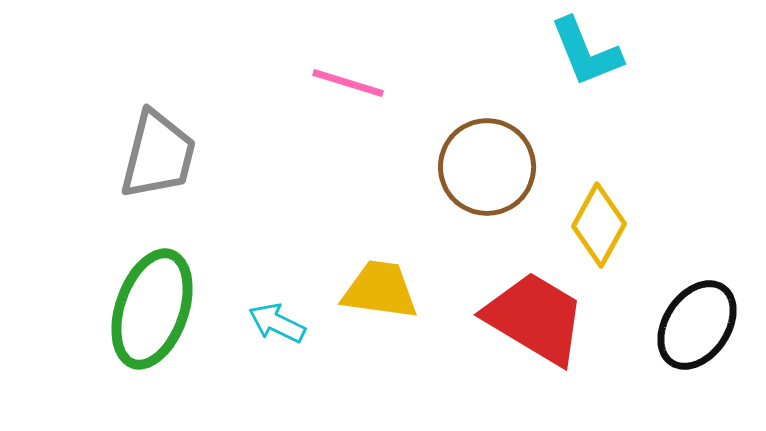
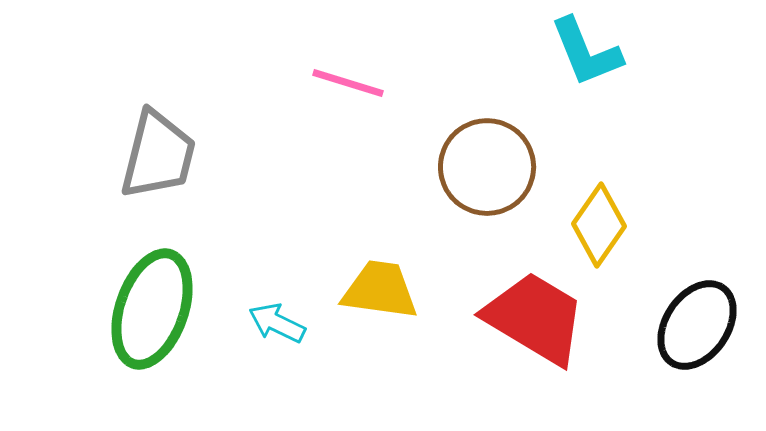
yellow diamond: rotated 6 degrees clockwise
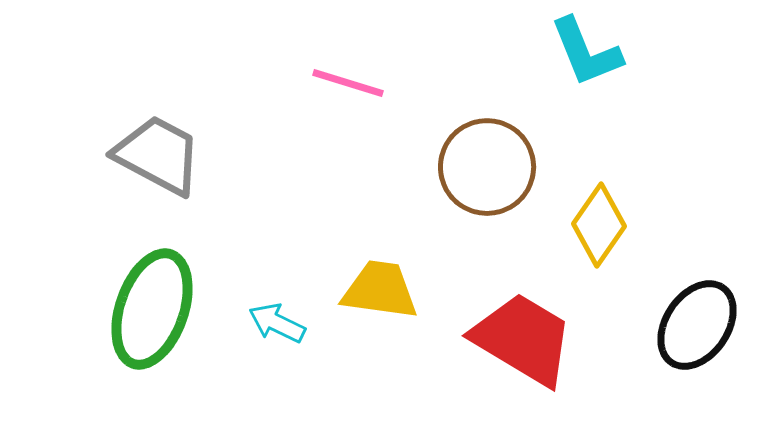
gray trapezoid: rotated 76 degrees counterclockwise
red trapezoid: moved 12 px left, 21 px down
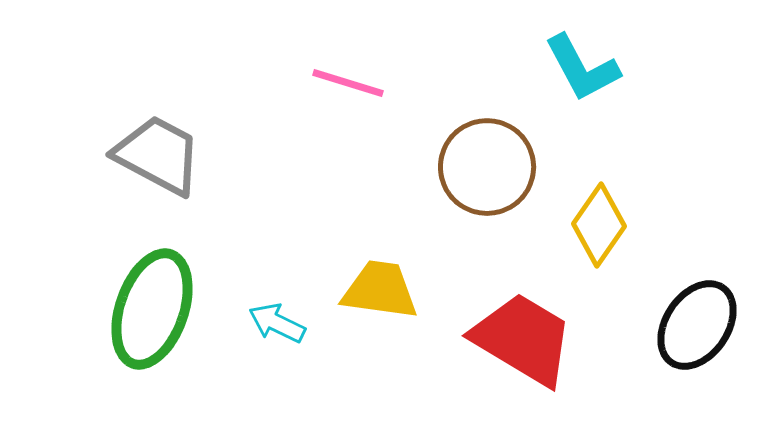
cyan L-shape: moved 4 px left, 16 px down; rotated 6 degrees counterclockwise
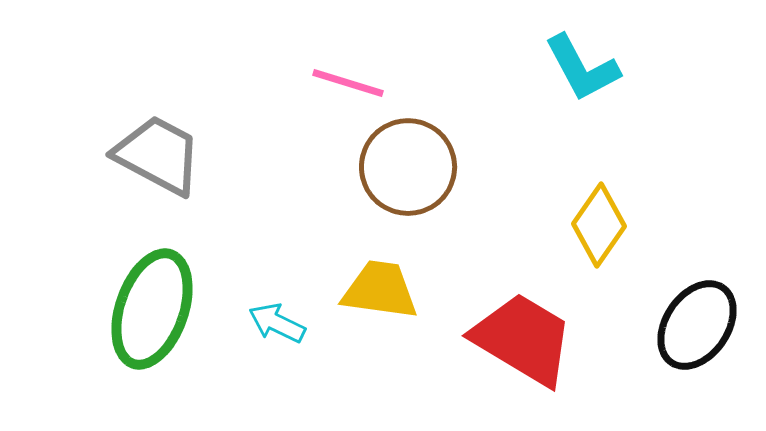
brown circle: moved 79 px left
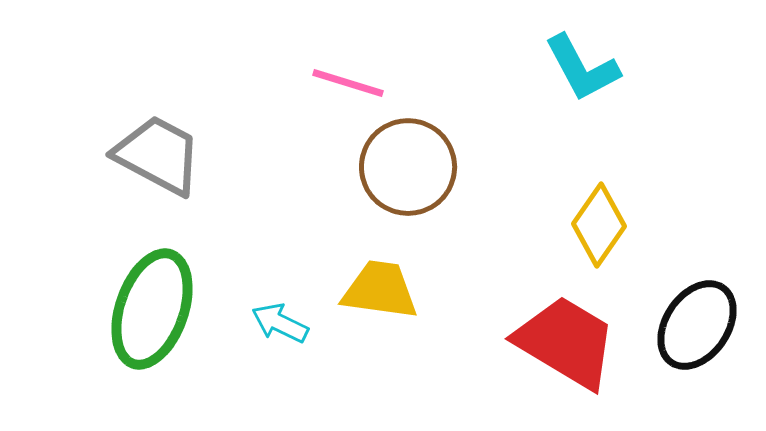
cyan arrow: moved 3 px right
red trapezoid: moved 43 px right, 3 px down
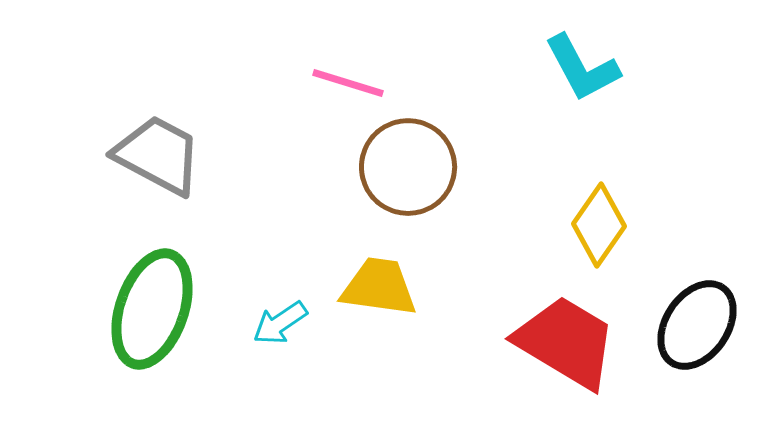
yellow trapezoid: moved 1 px left, 3 px up
cyan arrow: rotated 60 degrees counterclockwise
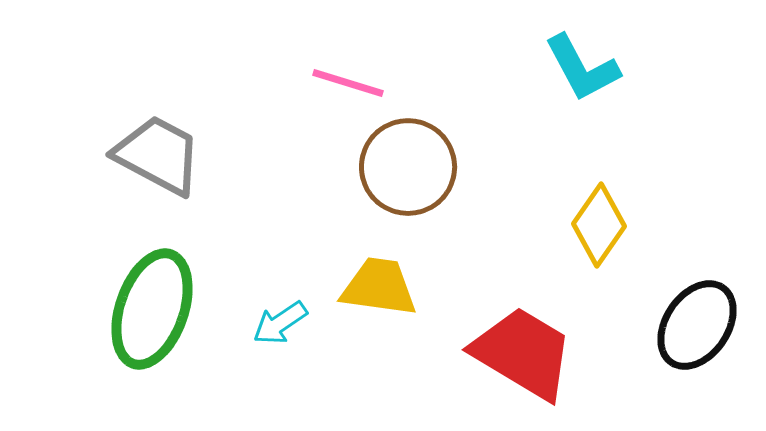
red trapezoid: moved 43 px left, 11 px down
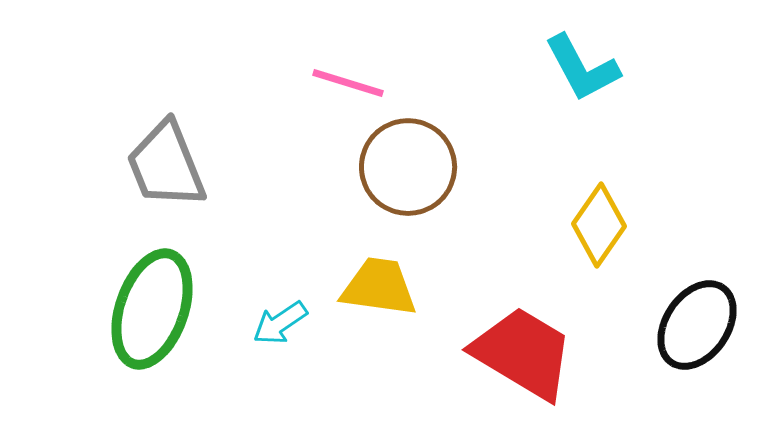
gray trapezoid: moved 8 px right, 10 px down; rotated 140 degrees counterclockwise
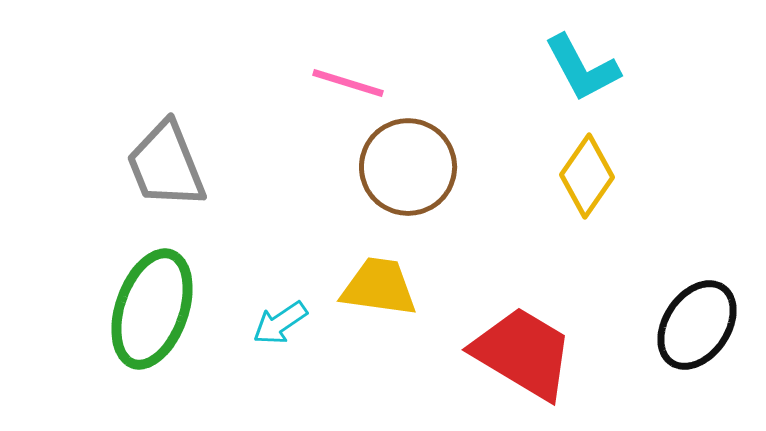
yellow diamond: moved 12 px left, 49 px up
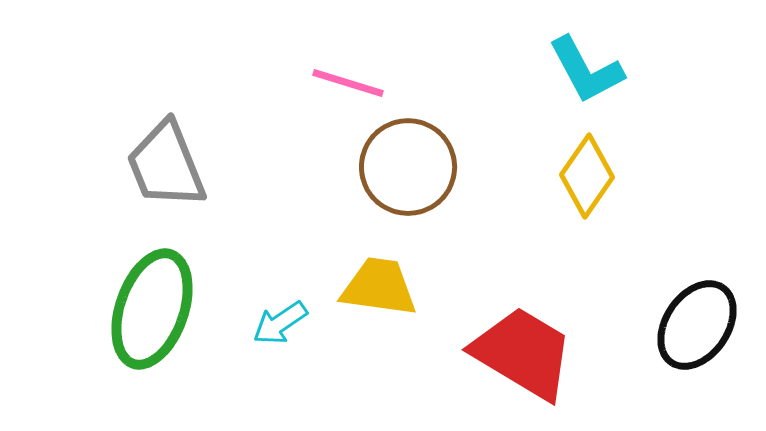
cyan L-shape: moved 4 px right, 2 px down
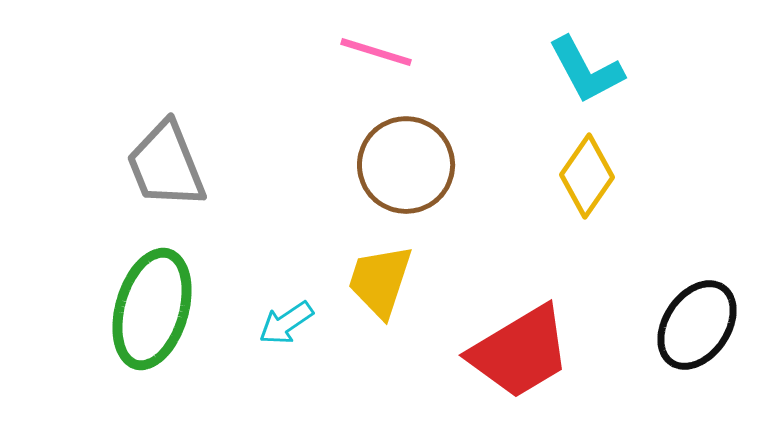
pink line: moved 28 px right, 31 px up
brown circle: moved 2 px left, 2 px up
yellow trapezoid: moved 1 px right, 6 px up; rotated 80 degrees counterclockwise
green ellipse: rotated 3 degrees counterclockwise
cyan arrow: moved 6 px right
red trapezoid: moved 3 px left, 1 px up; rotated 118 degrees clockwise
